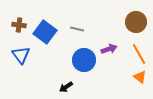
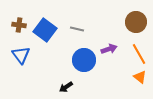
blue square: moved 2 px up
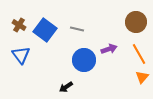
brown cross: rotated 24 degrees clockwise
orange triangle: moved 2 px right; rotated 32 degrees clockwise
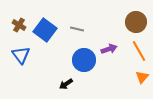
orange line: moved 3 px up
black arrow: moved 3 px up
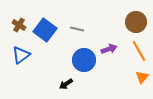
blue triangle: rotated 30 degrees clockwise
